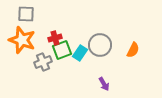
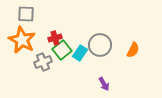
orange star: rotated 8 degrees clockwise
green square: rotated 18 degrees counterclockwise
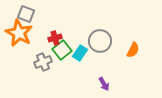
gray square: rotated 18 degrees clockwise
orange star: moved 3 px left, 7 px up
gray circle: moved 4 px up
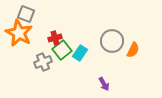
gray circle: moved 12 px right
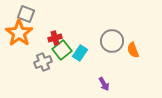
orange star: rotated 8 degrees clockwise
orange semicircle: rotated 133 degrees clockwise
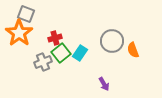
green square: moved 1 px left, 3 px down
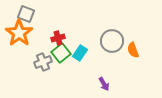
red cross: moved 3 px right
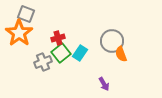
orange semicircle: moved 12 px left, 4 px down
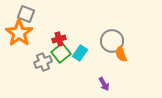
red cross: moved 1 px right, 1 px down
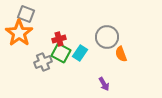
gray circle: moved 5 px left, 4 px up
green square: rotated 24 degrees counterclockwise
